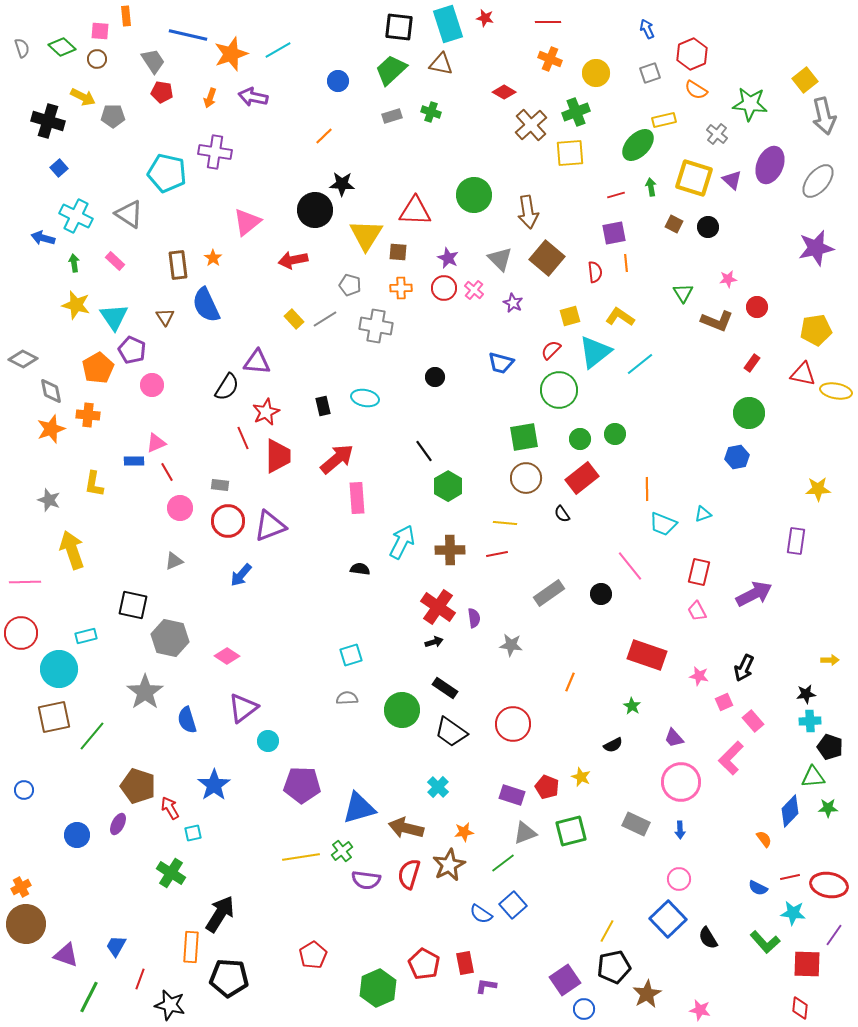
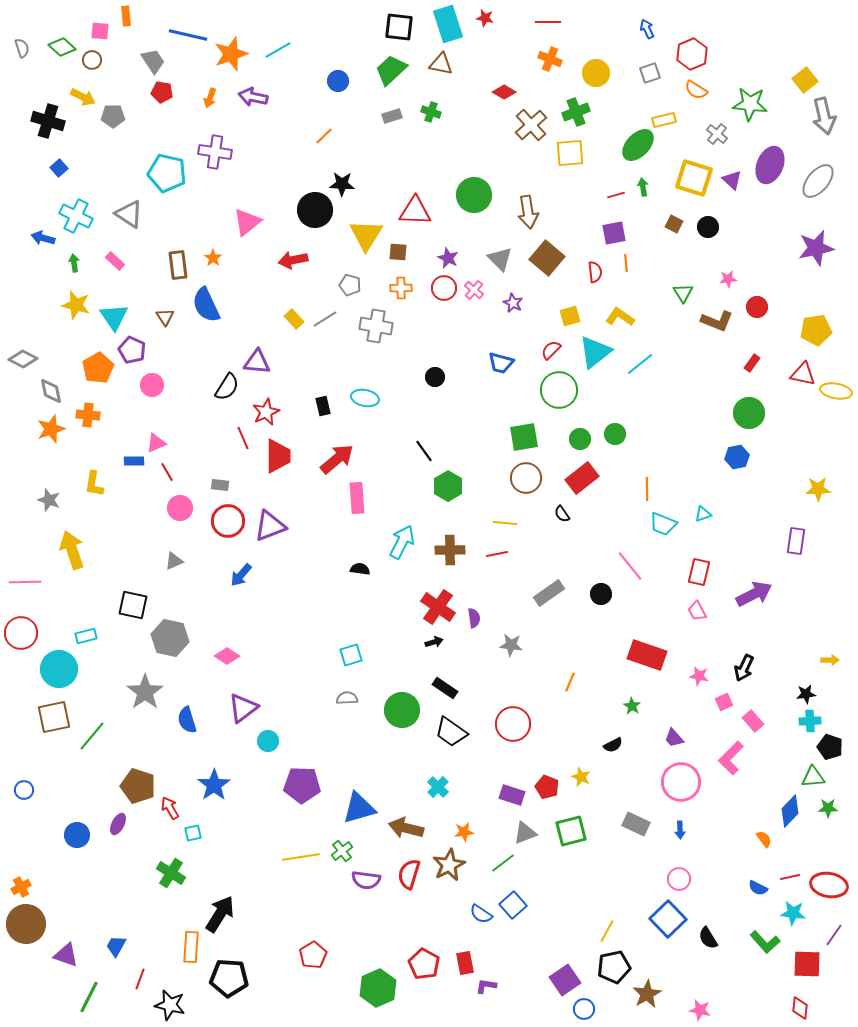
brown circle at (97, 59): moved 5 px left, 1 px down
green arrow at (651, 187): moved 8 px left
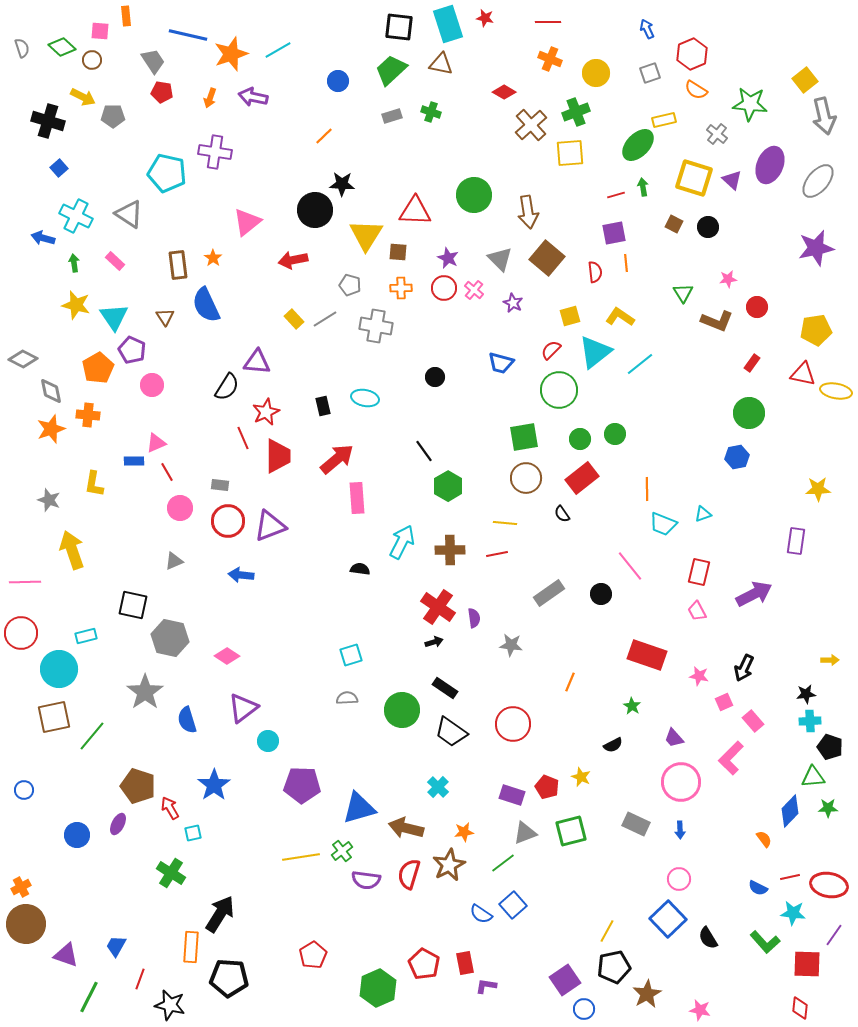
blue arrow at (241, 575): rotated 55 degrees clockwise
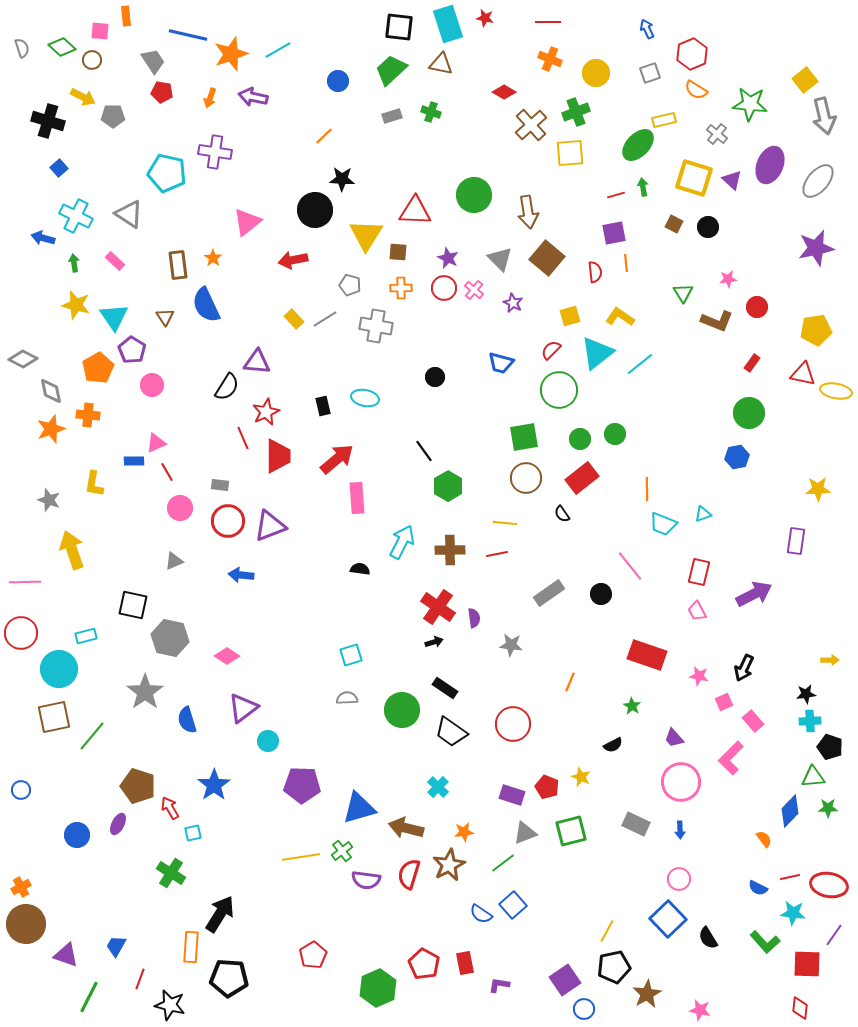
black star at (342, 184): moved 5 px up
purple pentagon at (132, 350): rotated 8 degrees clockwise
cyan triangle at (595, 352): moved 2 px right, 1 px down
blue circle at (24, 790): moved 3 px left
purple L-shape at (486, 986): moved 13 px right, 1 px up
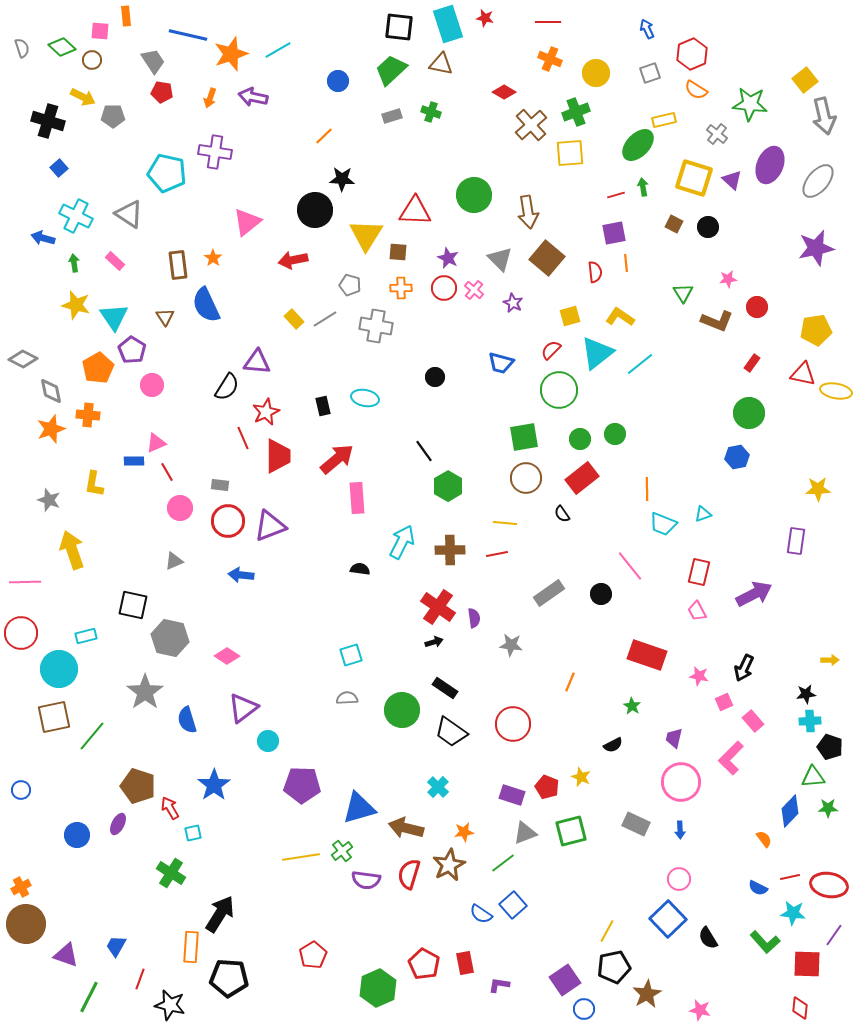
purple trapezoid at (674, 738): rotated 55 degrees clockwise
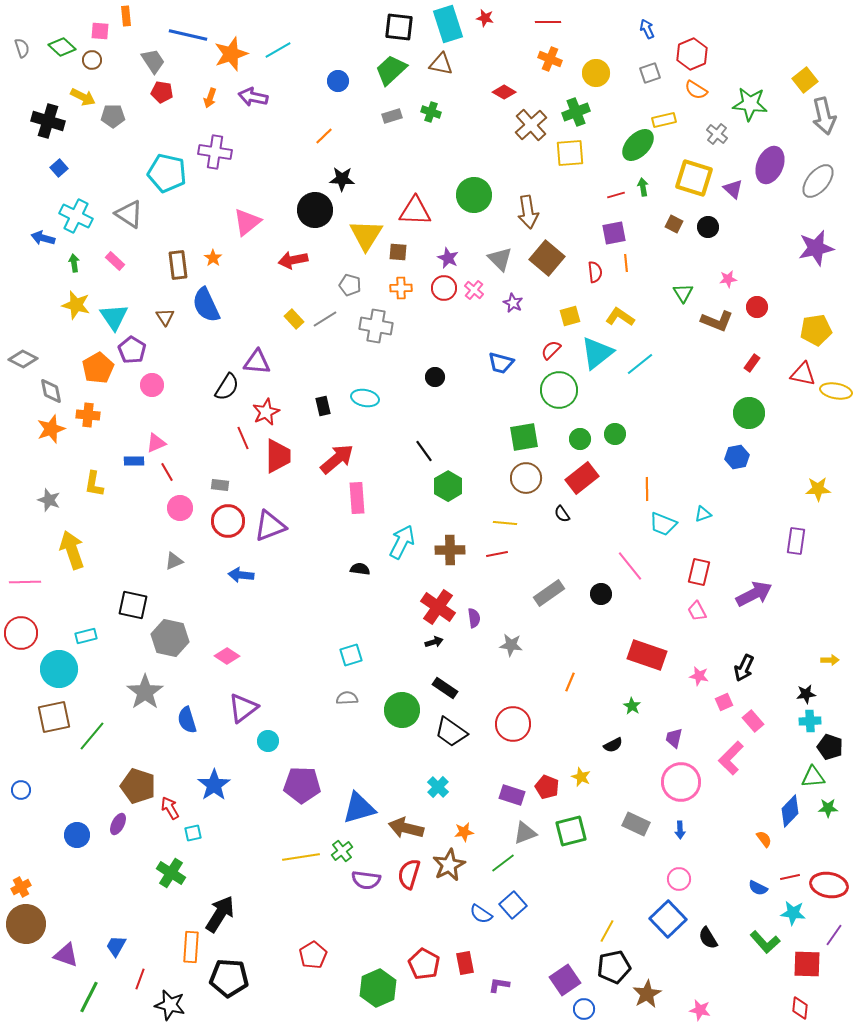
purple triangle at (732, 180): moved 1 px right, 9 px down
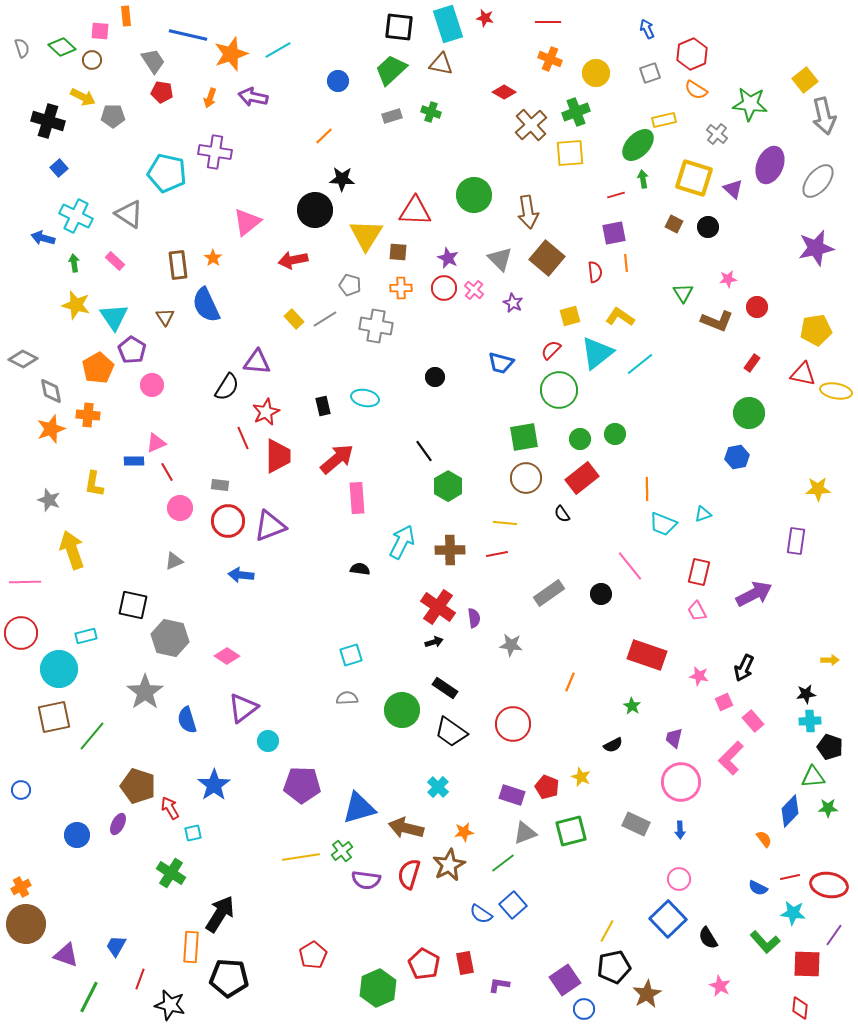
green arrow at (643, 187): moved 8 px up
pink star at (700, 1010): moved 20 px right, 24 px up; rotated 15 degrees clockwise
